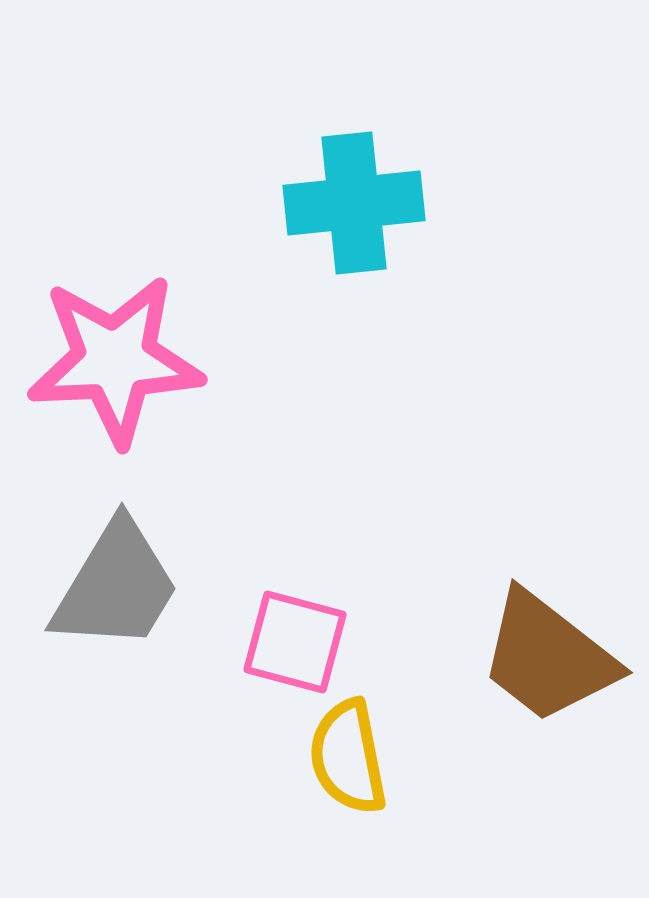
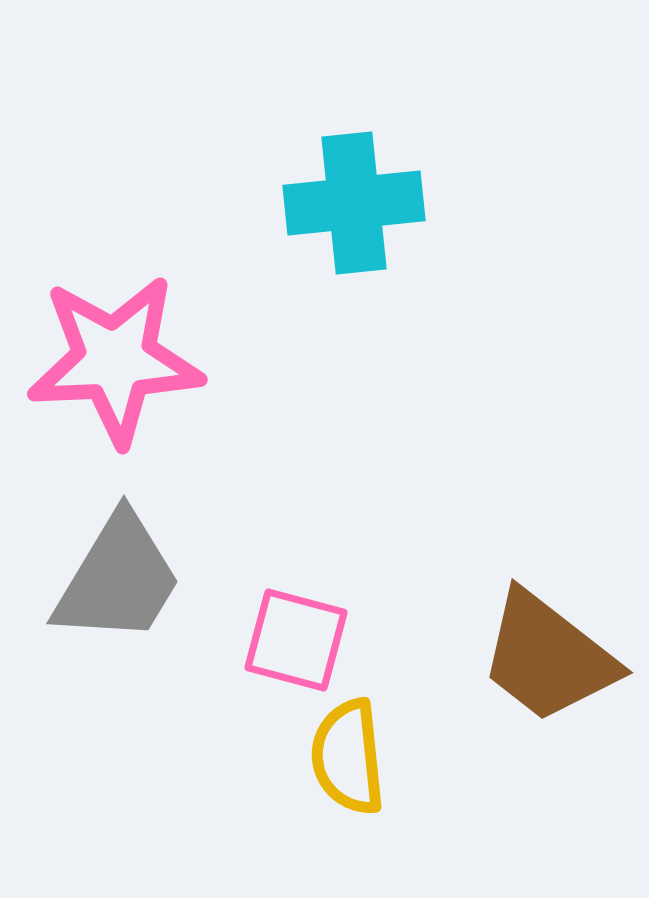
gray trapezoid: moved 2 px right, 7 px up
pink square: moved 1 px right, 2 px up
yellow semicircle: rotated 5 degrees clockwise
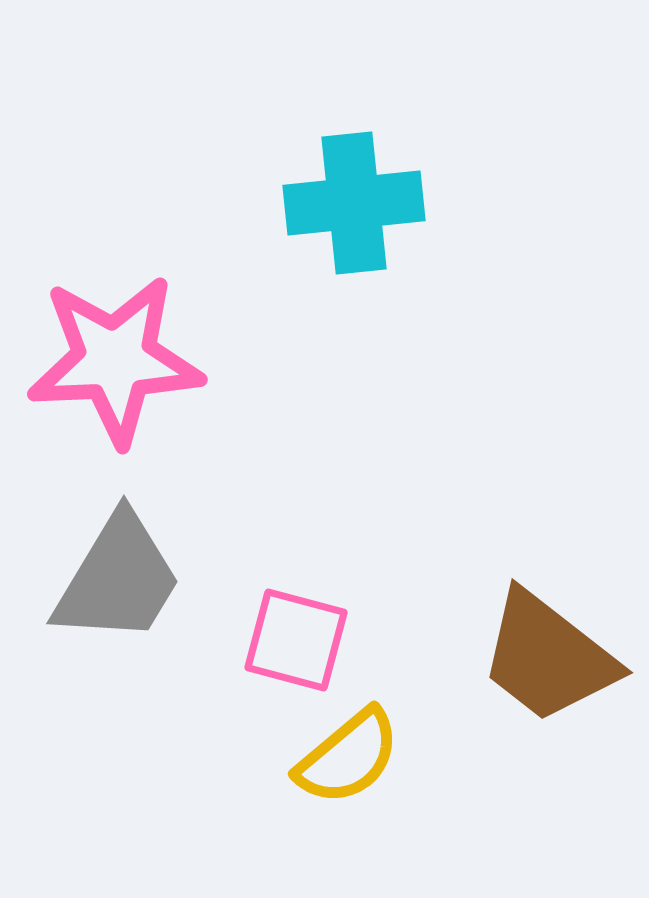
yellow semicircle: rotated 124 degrees counterclockwise
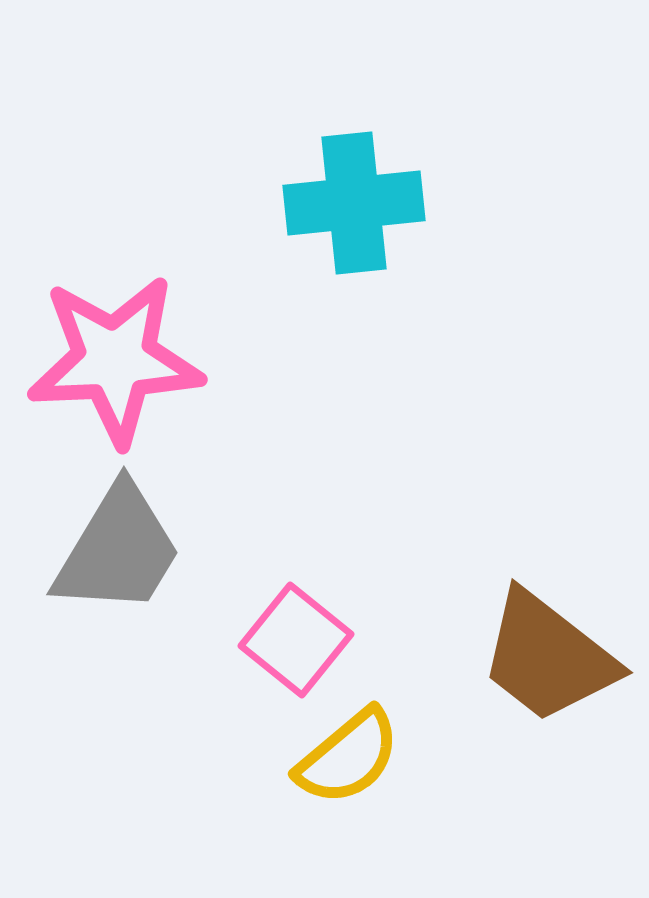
gray trapezoid: moved 29 px up
pink square: rotated 24 degrees clockwise
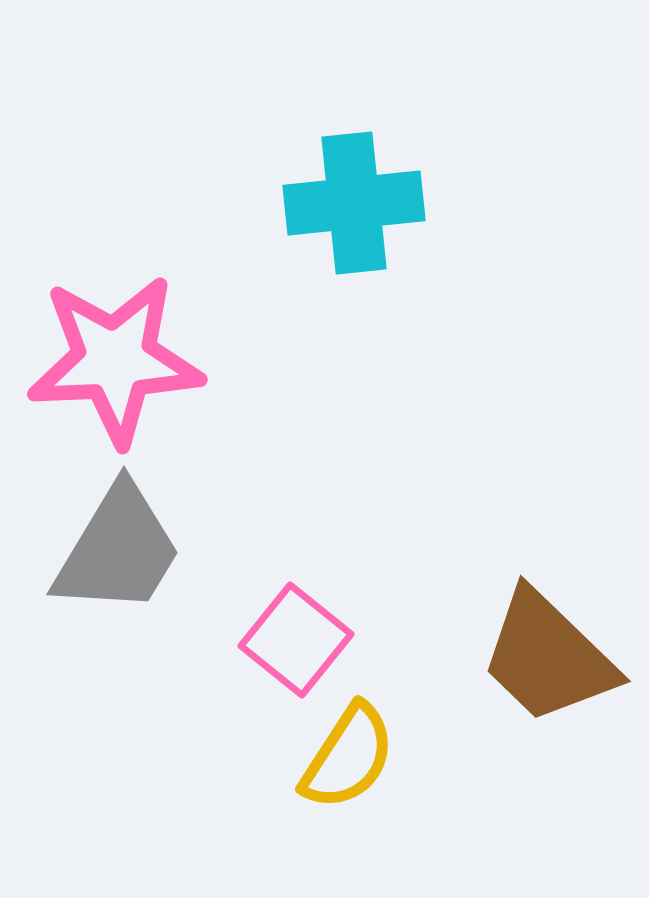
brown trapezoid: rotated 6 degrees clockwise
yellow semicircle: rotated 17 degrees counterclockwise
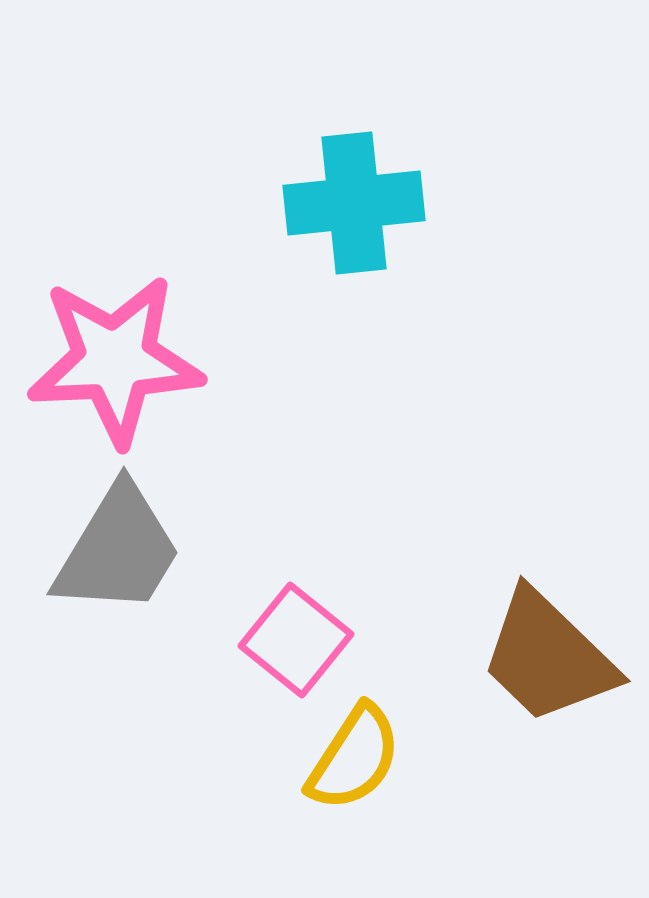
yellow semicircle: moved 6 px right, 1 px down
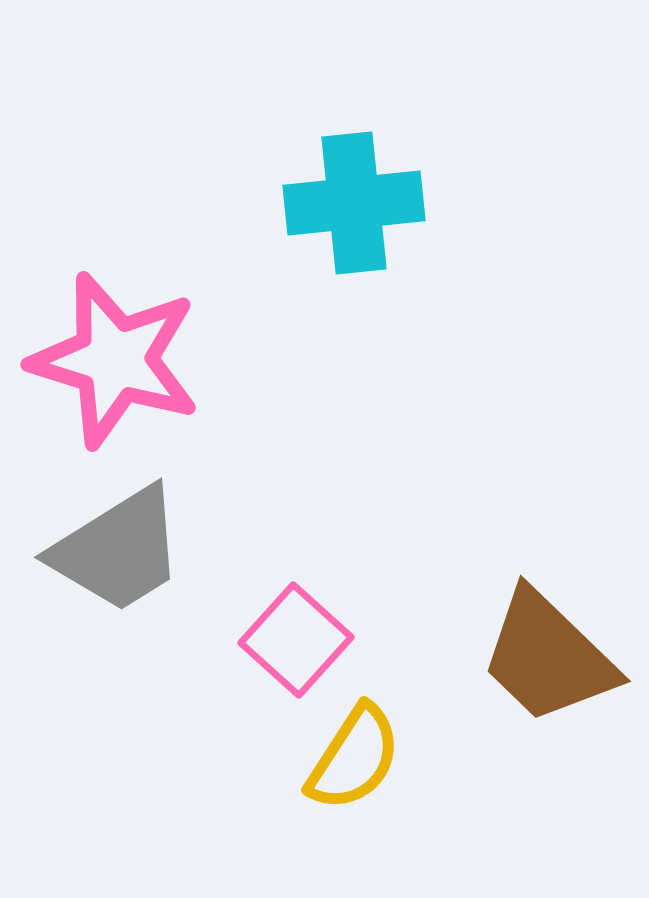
pink star: rotated 20 degrees clockwise
gray trapezoid: rotated 27 degrees clockwise
pink square: rotated 3 degrees clockwise
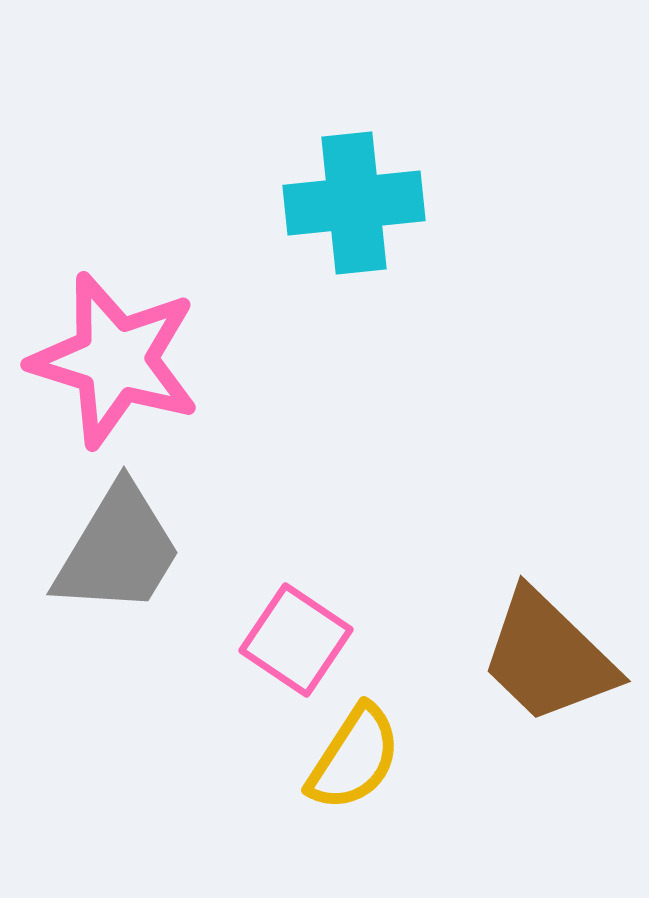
gray trapezoid: rotated 27 degrees counterclockwise
pink square: rotated 8 degrees counterclockwise
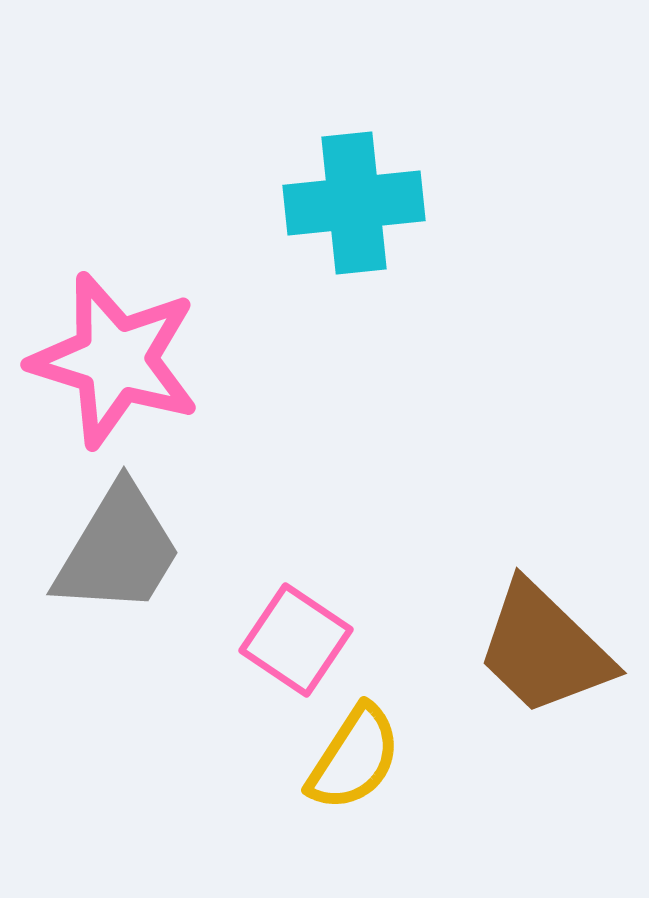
brown trapezoid: moved 4 px left, 8 px up
